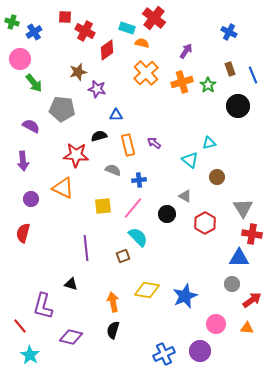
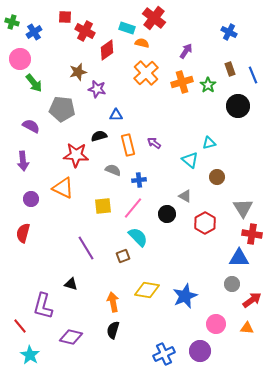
purple line at (86, 248): rotated 25 degrees counterclockwise
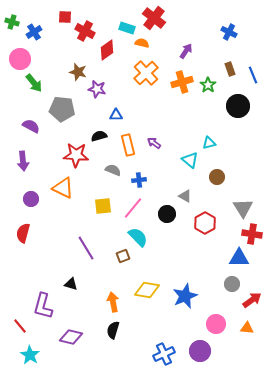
brown star at (78, 72): rotated 30 degrees clockwise
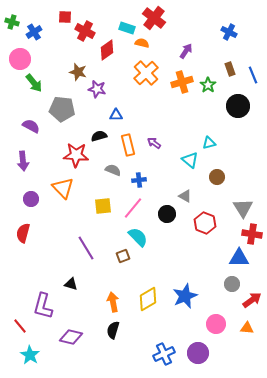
orange triangle at (63, 188): rotated 20 degrees clockwise
red hexagon at (205, 223): rotated 10 degrees counterclockwise
yellow diamond at (147, 290): moved 1 px right, 9 px down; rotated 40 degrees counterclockwise
purple circle at (200, 351): moved 2 px left, 2 px down
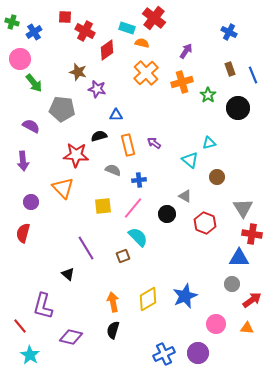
green star at (208, 85): moved 10 px down
black circle at (238, 106): moved 2 px down
purple circle at (31, 199): moved 3 px down
black triangle at (71, 284): moved 3 px left, 10 px up; rotated 24 degrees clockwise
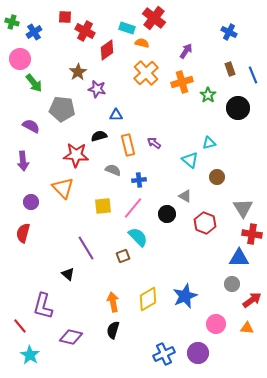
brown star at (78, 72): rotated 24 degrees clockwise
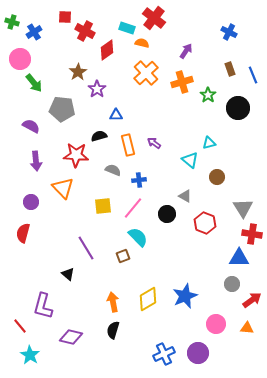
purple star at (97, 89): rotated 24 degrees clockwise
purple arrow at (23, 161): moved 13 px right
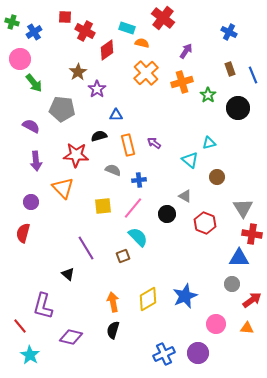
red cross at (154, 18): moved 9 px right
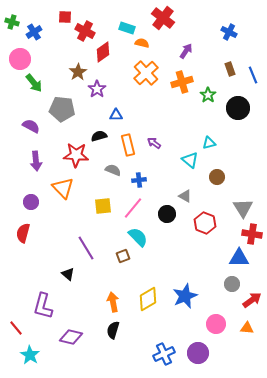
red diamond at (107, 50): moved 4 px left, 2 px down
red line at (20, 326): moved 4 px left, 2 px down
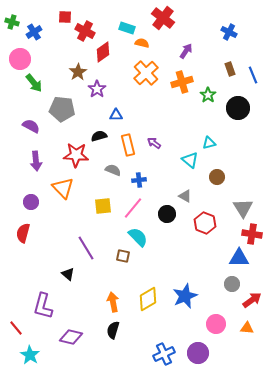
brown square at (123, 256): rotated 32 degrees clockwise
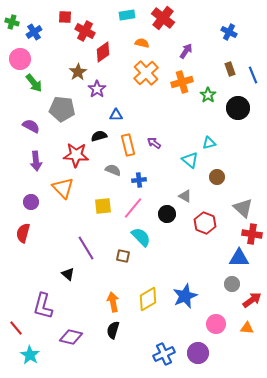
cyan rectangle at (127, 28): moved 13 px up; rotated 28 degrees counterclockwise
gray triangle at (243, 208): rotated 15 degrees counterclockwise
cyan semicircle at (138, 237): moved 3 px right
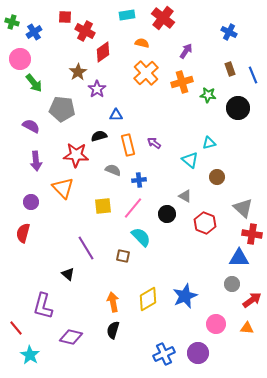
green star at (208, 95): rotated 28 degrees counterclockwise
